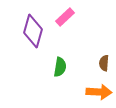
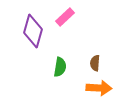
brown semicircle: moved 9 px left
orange arrow: moved 4 px up
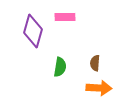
pink rectangle: rotated 42 degrees clockwise
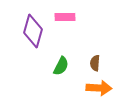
green semicircle: moved 1 px right, 1 px up; rotated 18 degrees clockwise
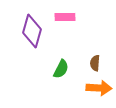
purple diamond: moved 1 px left
green semicircle: moved 3 px down
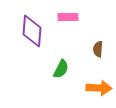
pink rectangle: moved 3 px right
purple diamond: rotated 12 degrees counterclockwise
brown semicircle: moved 3 px right, 14 px up
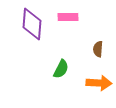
purple diamond: moved 7 px up
orange arrow: moved 5 px up
